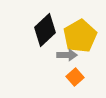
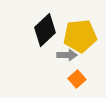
yellow pentagon: rotated 24 degrees clockwise
orange square: moved 2 px right, 2 px down
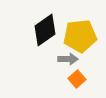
black diamond: rotated 8 degrees clockwise
gray arrow: moved 1 px right, 4 px down
